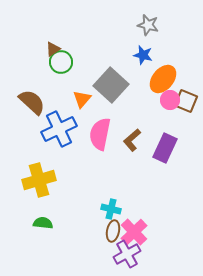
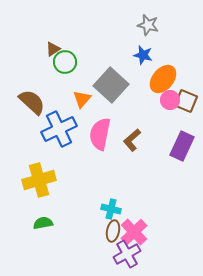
green circle: moved 4 px right
purple rectangle: moved 17 px right, 2 px up
green semicircle: rotated 18 degrees counterclockwise
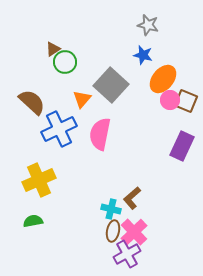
brown L-shape: moved 58 px down
yellow cross: rotated 8 degrees counterclockwise
green semicircle: moved 10 px left, 2 px up
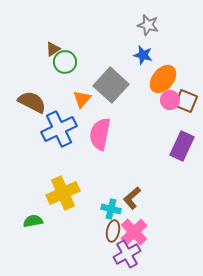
brown semicircle: rotated 16 degrees counterclockwise
yellow cross: moved 24 px right, 13 px down
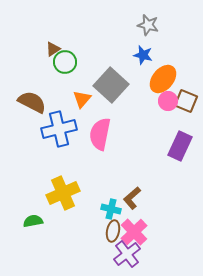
pink circle: moved 2 px left, 1 px down
blue cross: rotated 12 degrees clockwise
purple rectangle: moved 2 px left
purple cross: rotated 8 degrees counterclockwise
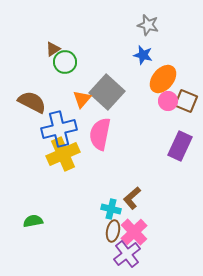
gray square: moved 4 px left, 7 px down
yellow cross: moved 39 px up
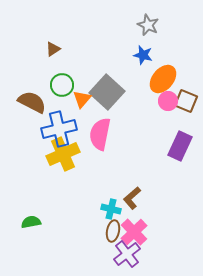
gray star: rotated 10 degrees clockwise
green circle: moved 3 px left, 23 px down
green semicircle: moved 2 px left, 1 px down
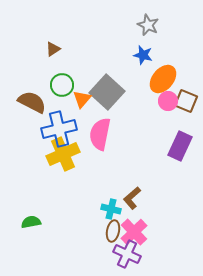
purple cross: rotated 28 degrees counterclockwise
